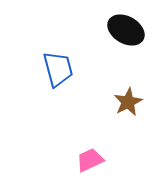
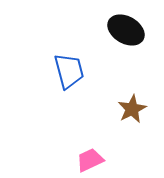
blue trapezoid: moved 11 px right, 2 px down
brown star: moved 4 px right, 7 px down
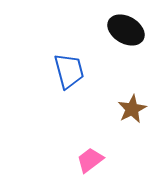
pink trapezoid: rotated 12 degrees counterclockwise
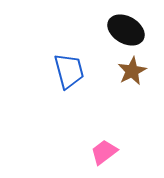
brown star: moved 38 px up
pink trapezoid: moved 14 px right, 8 px up
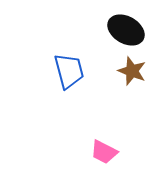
brown star: rotated 24 degrees counterclockwise
pink trapezoid: rotated 116 degrees counterclockwise
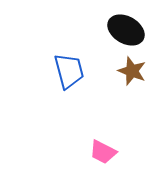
pink trapezoid: moved 1 px left
